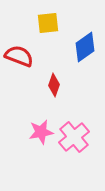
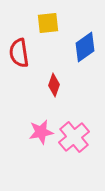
red semicircle: moved 3 px up; rotated 120 degrees counterclockwise
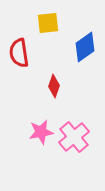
red diamond: moved 1 px down
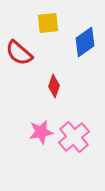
blue diamond: moved 5 px up
red semicircle: rotated 40 degrees counterclockwise
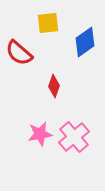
pink star: moved 1 px left, 2 px down
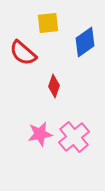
red semicircle: moved 4 px right
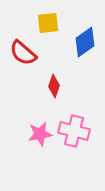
pink cross: moved 6 px up; rotated 36 degrees counterclockwise
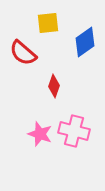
pink star: rotated 30 degrees clockwise
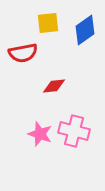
blue diamond: moved 12 px up
red semicircle: rotated 52 degrees counterclockwise
red diamond: rotated 65 degrees clockwise
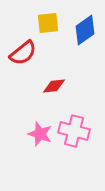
red semicircle: rotated 28 degrees counterclockwise
